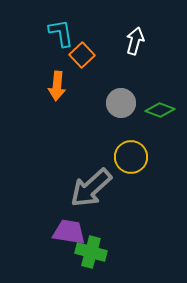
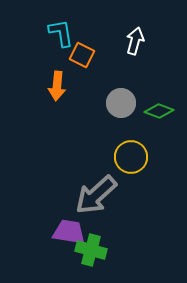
orange square: rotated 20 degrees counterclockwise
green diamond: moved 1 px left, 1 px down
gray arrow: moved 5 px right, 7 px down
green cross: moved 2 px up
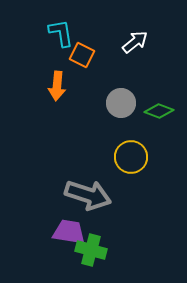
white arrow: moved 1 px down; rotated 36 degrees clockwise
gray arrow: moved 8 px left; rotated 120 degrees counterclockwise
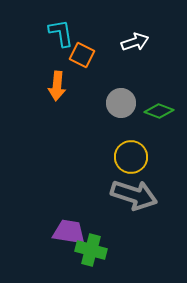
white arrow: rotated 20 degrees clockwise
gray arrow: moved 46 px right
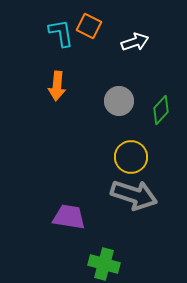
orange square: moved 7 px right, 29 px up
gray circle: moved 2 px left, 2 px up
green diamond: moved 2 px right, 1 px up; rotated 68 degrees counterclockwise
purple trapezoid: moved 15 px up
green cross: moved 13 px right, 14 px down
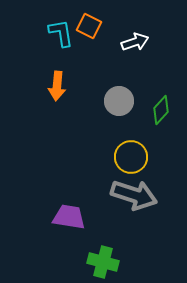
green cross: moved 1 px left, 2 px up
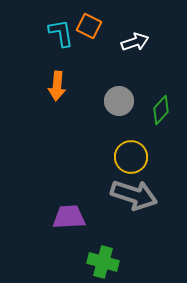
purple trapezoid: rotated 12 degrees counterclockwise
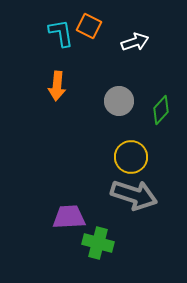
green cross: moved 5 px left, 19 px up
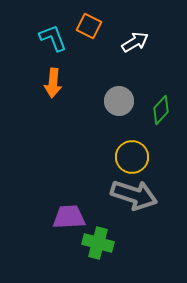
cyan L-shape: moved 8 px left, 5 px down; rotated 12 degrees counterclockwise
white arrow: rotated 12 degrees counterclockwise
orange arrow: moved 4 px left, 3 px up
yellow circle: moved 1 px right
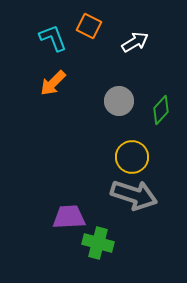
orange arrow: rotated 40 degrees clockwise
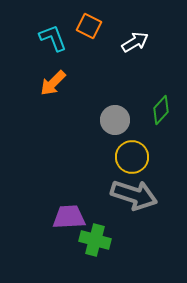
gray circle: moved 4 px left, 19 px down
green cross: moved 3 px left, 3 px up
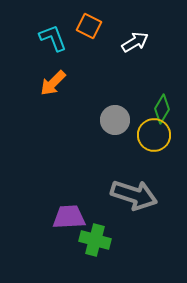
green diamond: moved 1 px right, 1 px up; rotated 12 degrees counterclockwise
yellow circle: moved 22 px right, 22 px up
